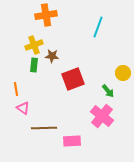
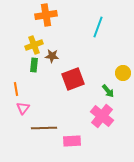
pink triangle: rotated 32 degrees clockwise
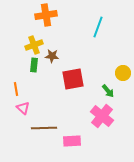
red square: rotated 10 degrees clockwise
pink triangle: rotated 24 degrees counterclockwise
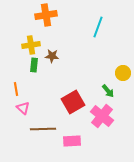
yellow cross: moved 3 px left; rotated 12 degrees clockwise
red square: moved 23 px down; rotated 20 degrees counterclockwise
brown line: moved 1 px left, 1 px down
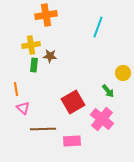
brown star: moved 2 px left
pink cross: moved 3 px down
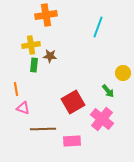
pink triangle: rotated 24 degrees counterclockwise
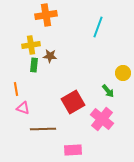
pink rectangle: moved 1 px right, 9 px down
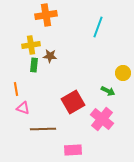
green arrow: rotated 24 degrees counterclockwise
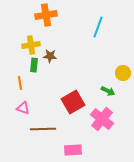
orange line: moved 4 px right, 6 px up
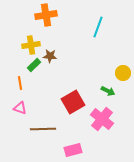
green rectangle: rotated 40 degrees clockwise
pink triangle: moved 3 px left
pink rectangle: rotated 12 degrees counterclockwise
